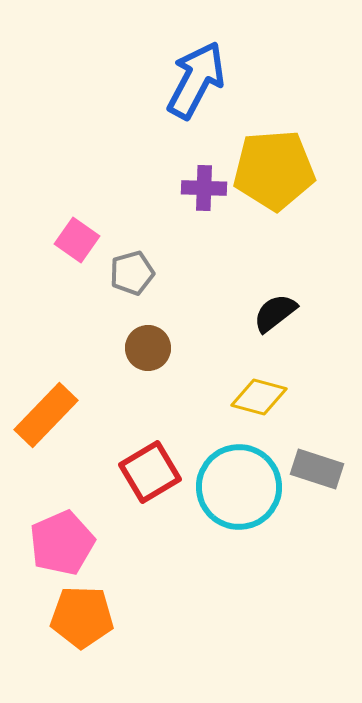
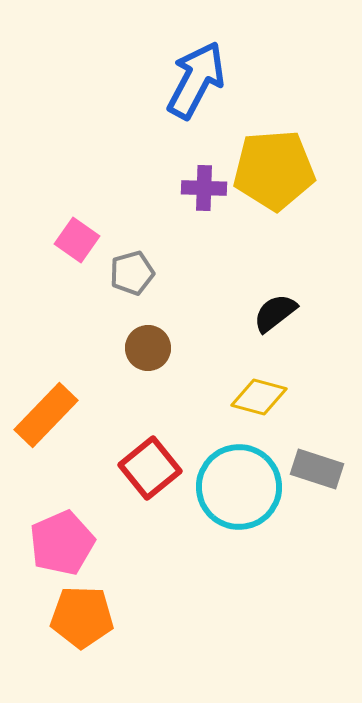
red square: moved 4 px up; rotated 8 degrees counterclockwise
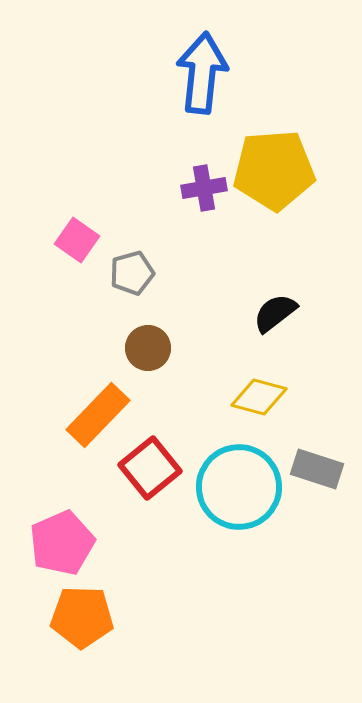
blue arrow: moved 6 px right, 7 px up; rotated 22 degrees counterclockwise
purple cross: rotated 12 degrees counterclockwise
orange rectangle: moved 52 px right
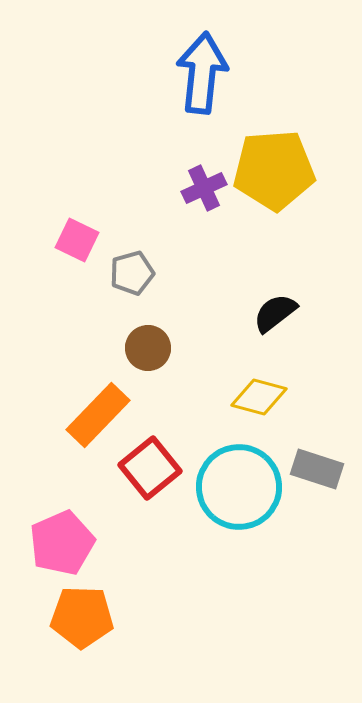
purple cross: rotated 15 degrees counterclockwise
pink square: rotated 9 degrees counterclockwise
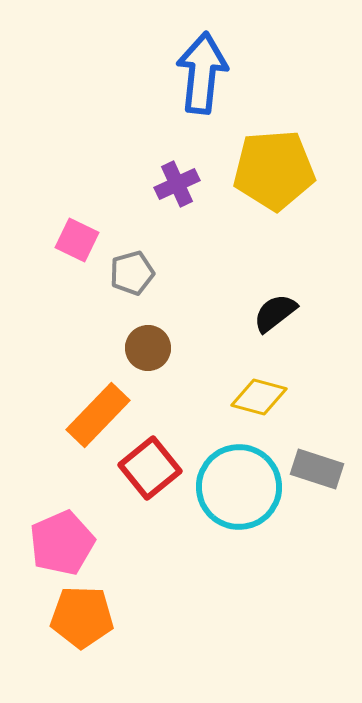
purple cross: moved 27 px left, 4 px up
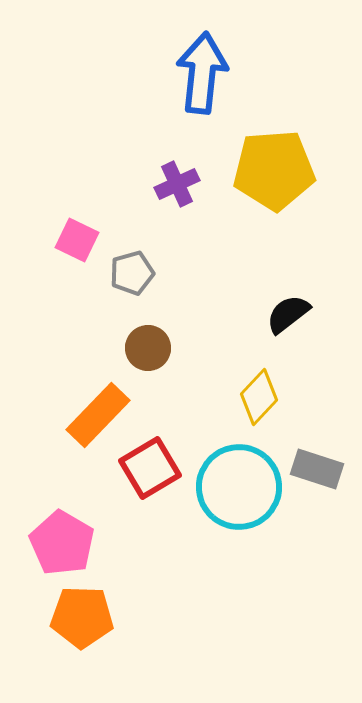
black semicircle: moved 13 px right, 1 px down
yellow diamond: rotated 62 degrees counterclockwise
red square: rotated 8 degrees clockwise
pink pentagon: rotated 18 degrees counterclockwise
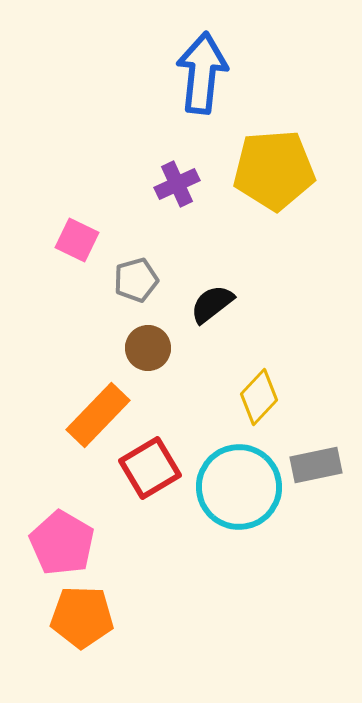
gray pentagon: moved 4 px right, 7 px down
black semicircle: moved 76 px left, 10 px up
gray rectangle: moved 1 px left, 4 px up; rotated 30 degrees counterclockwise
